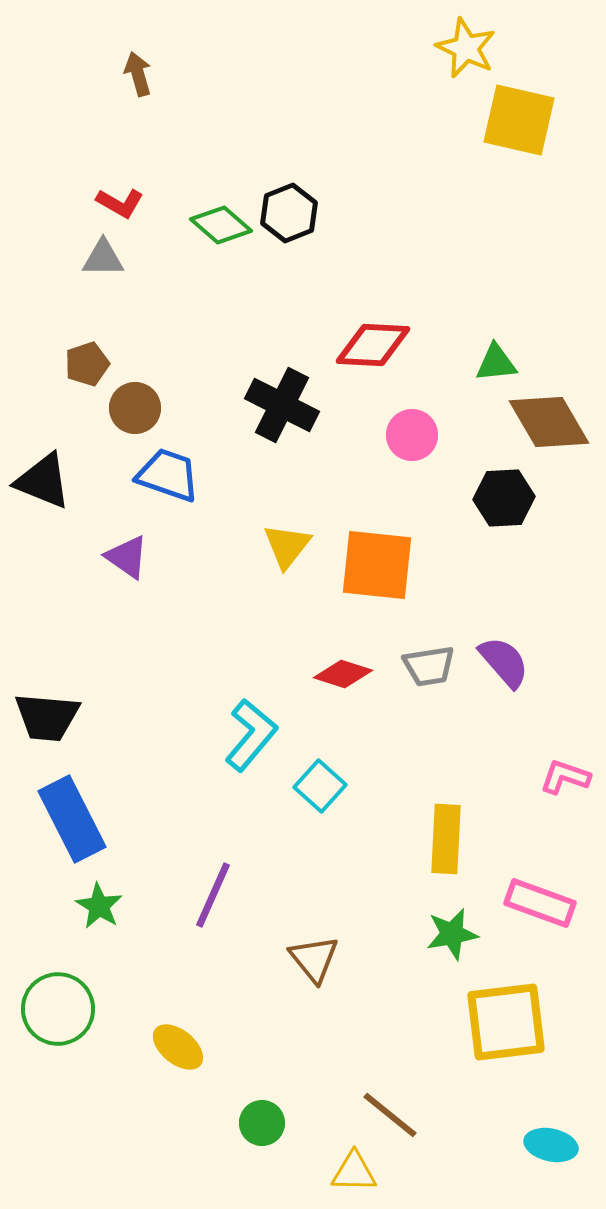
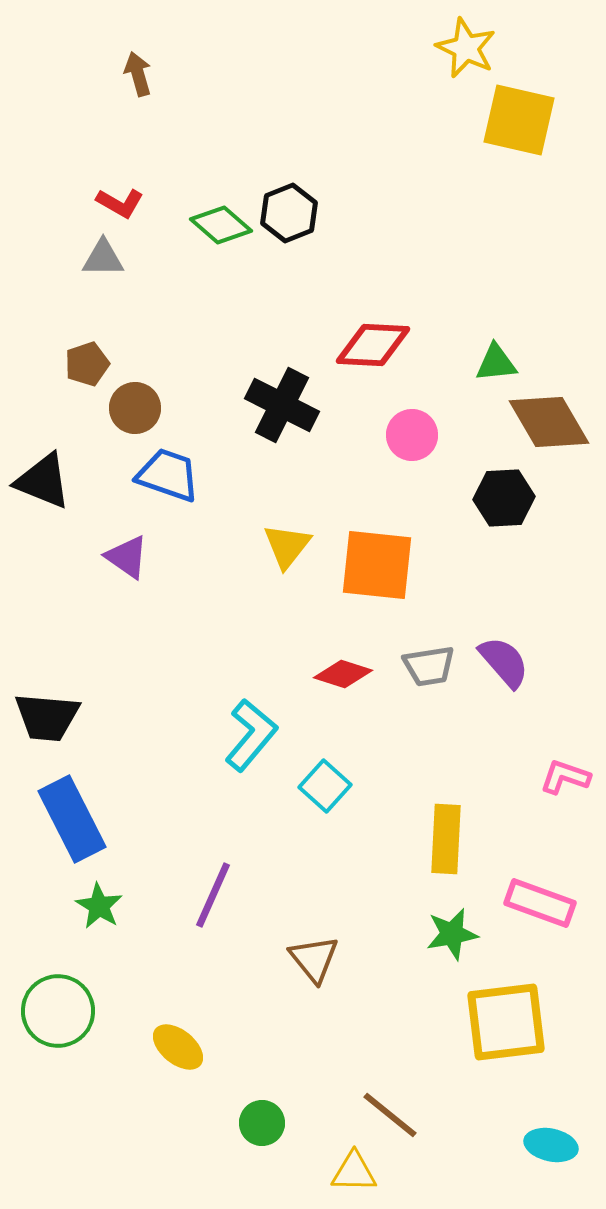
cyan square at (320, 786): moved 5 px right
green circle at (58, 1009): moved 2 px down
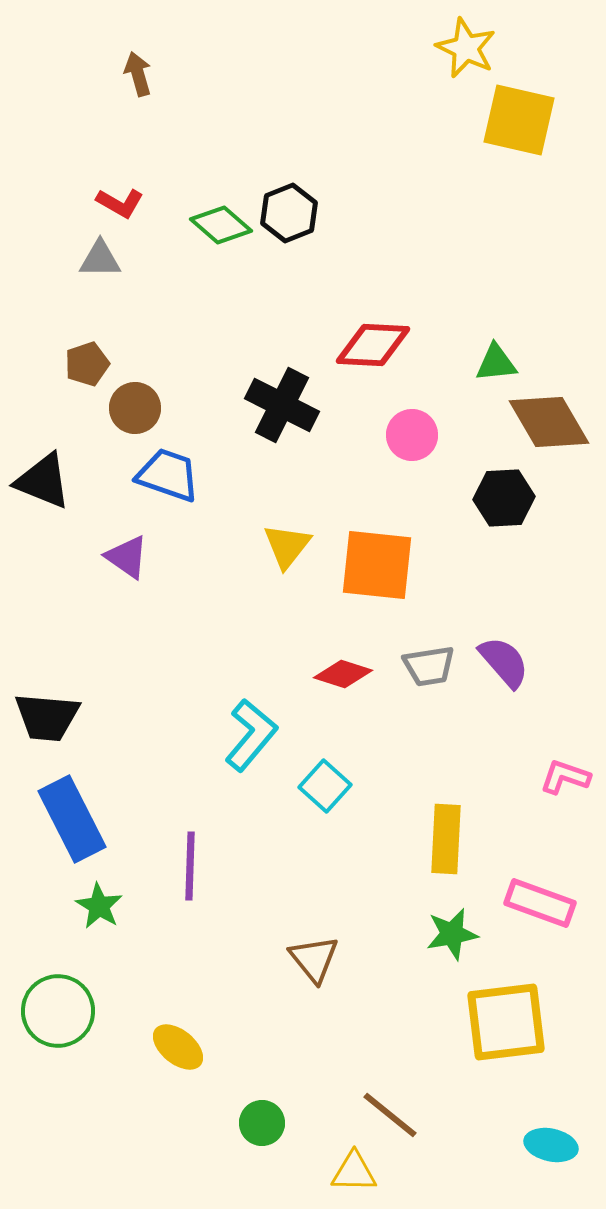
gray triangle at (103, 258): moved 3 px left, 1 px down
purple line at (213, 895): moved 23 px left, 29 px up; rotated 22 degrees counterclockwise
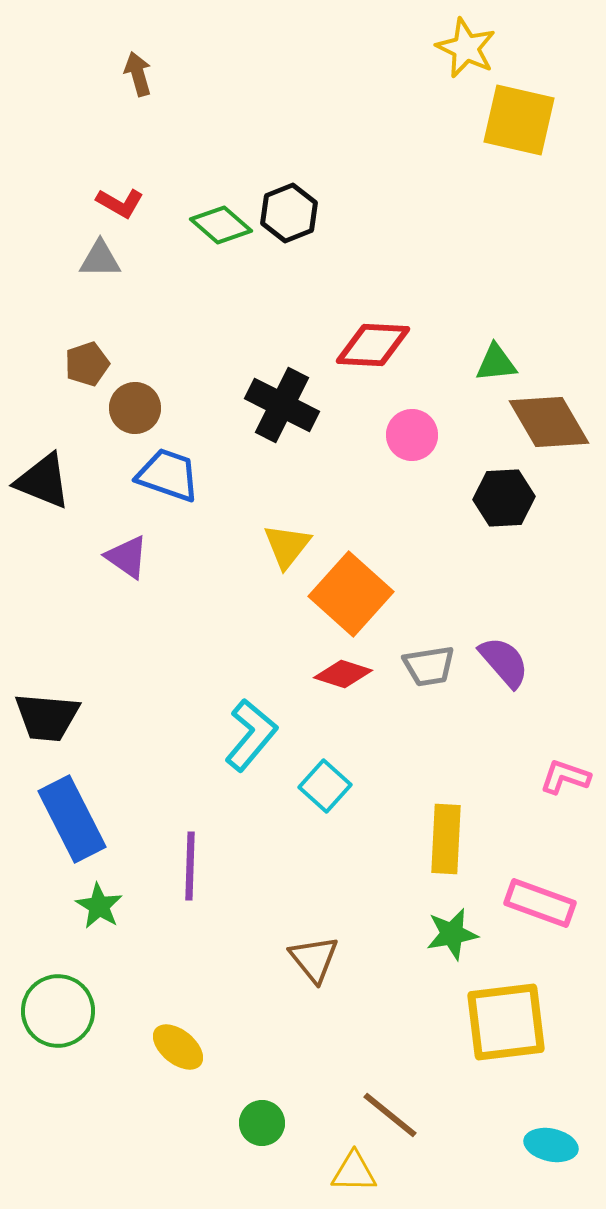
orange square at (377, 565): moved 26 px left, 29 px down; rotated 36 degrees clockwise
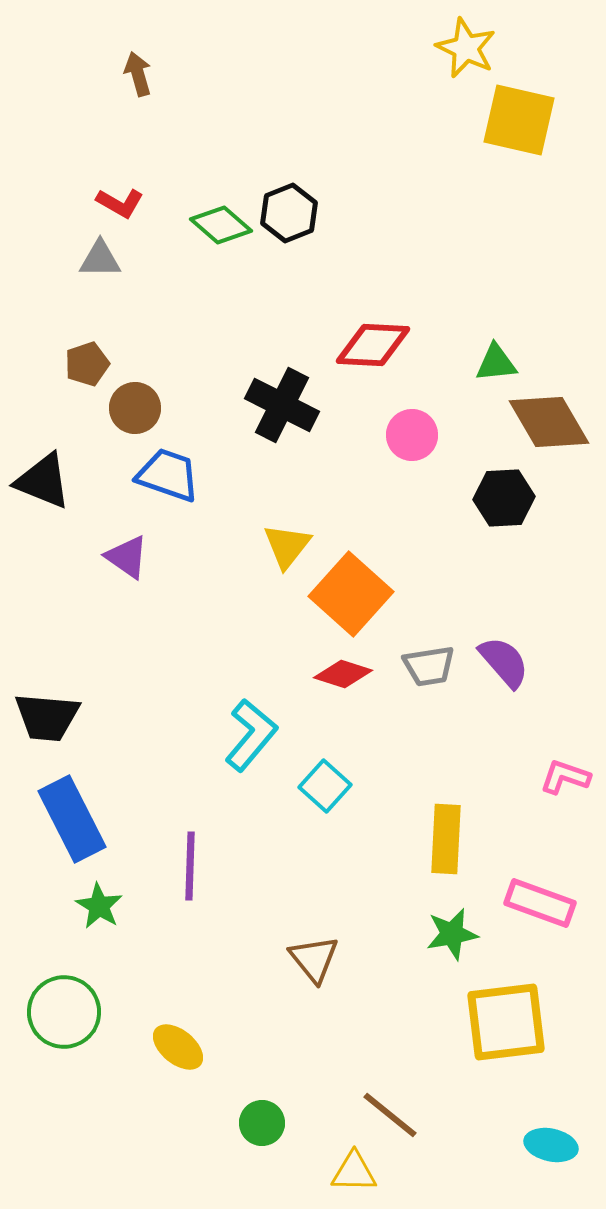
green circle at (58, 1011): moved 6 px right, 1 px down
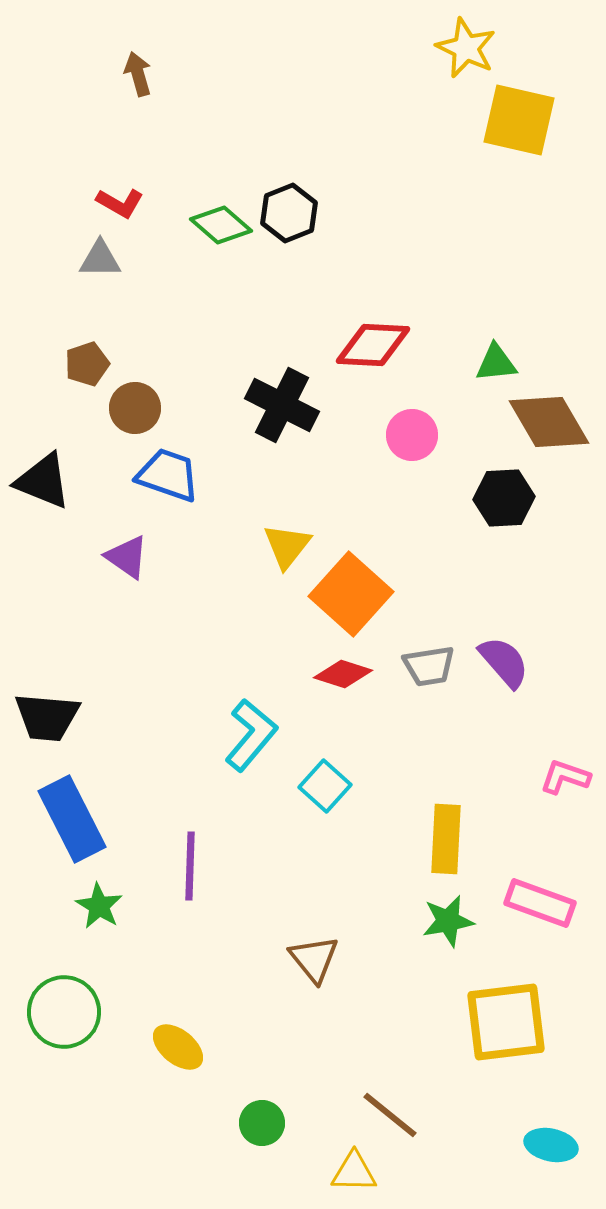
green star at (452, 934): moved 4 px left, 13 px up
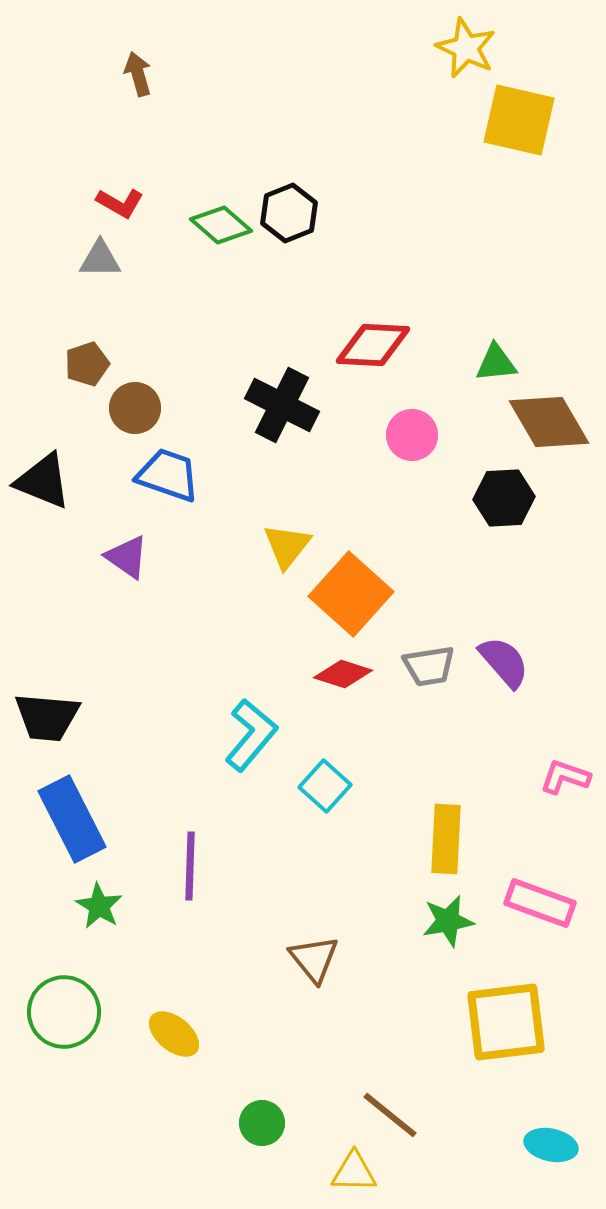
yellow ellipse at (178, 1047): moved 4 px left, 13 px up
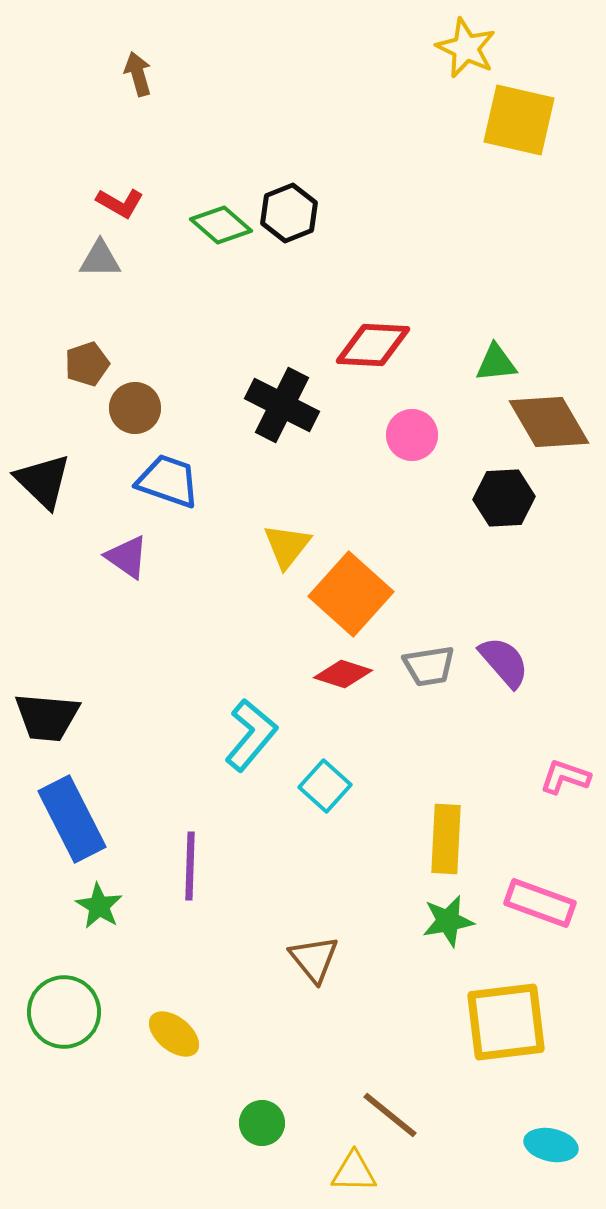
blue trapezoid at (168, 475): moved 6 px down
black triangle at (43, 481): rotated 22 degrees clockwise
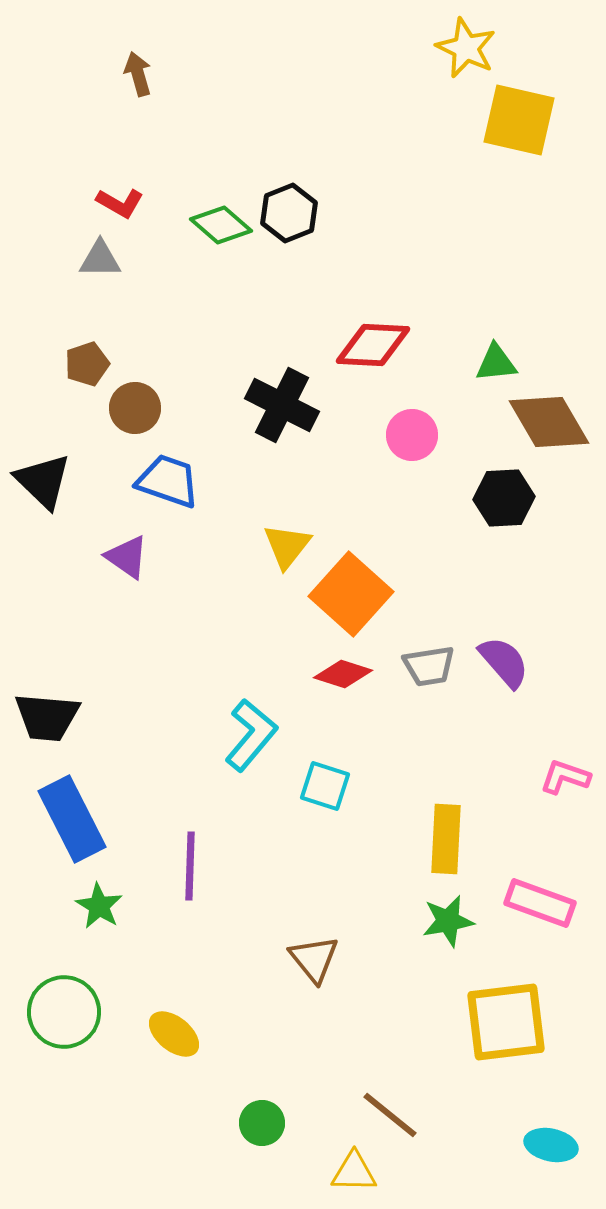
cyan square at (325, 786): rotated 24 degrees counterclockwise
